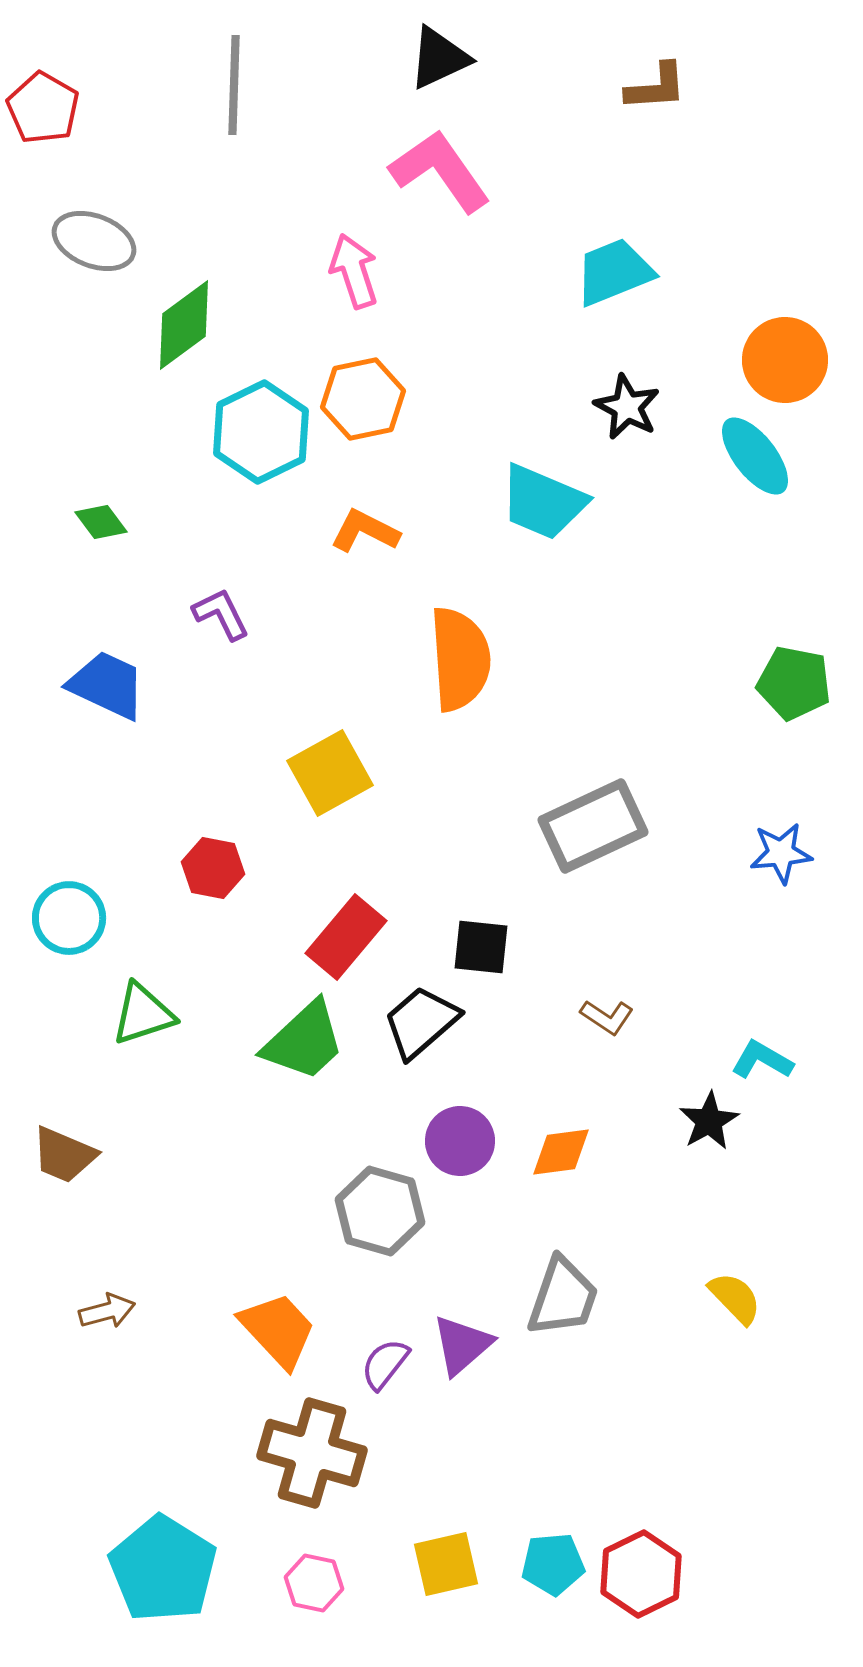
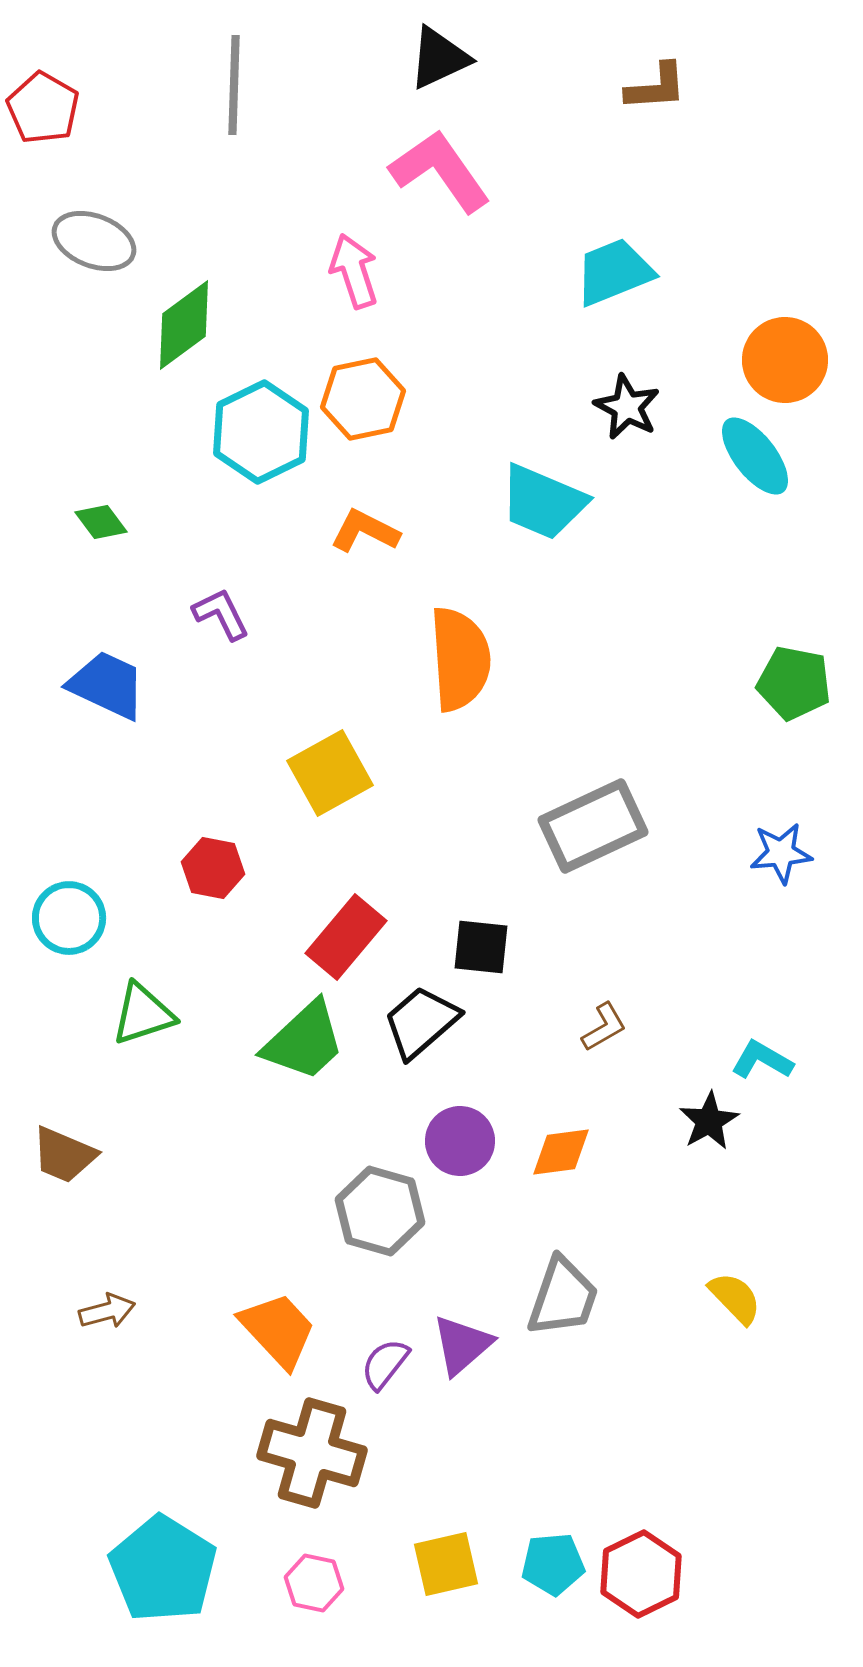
brown L-shape at (607, 1017): moved 3 px left, 10 px down; rotated 64 degrees counterclockwise
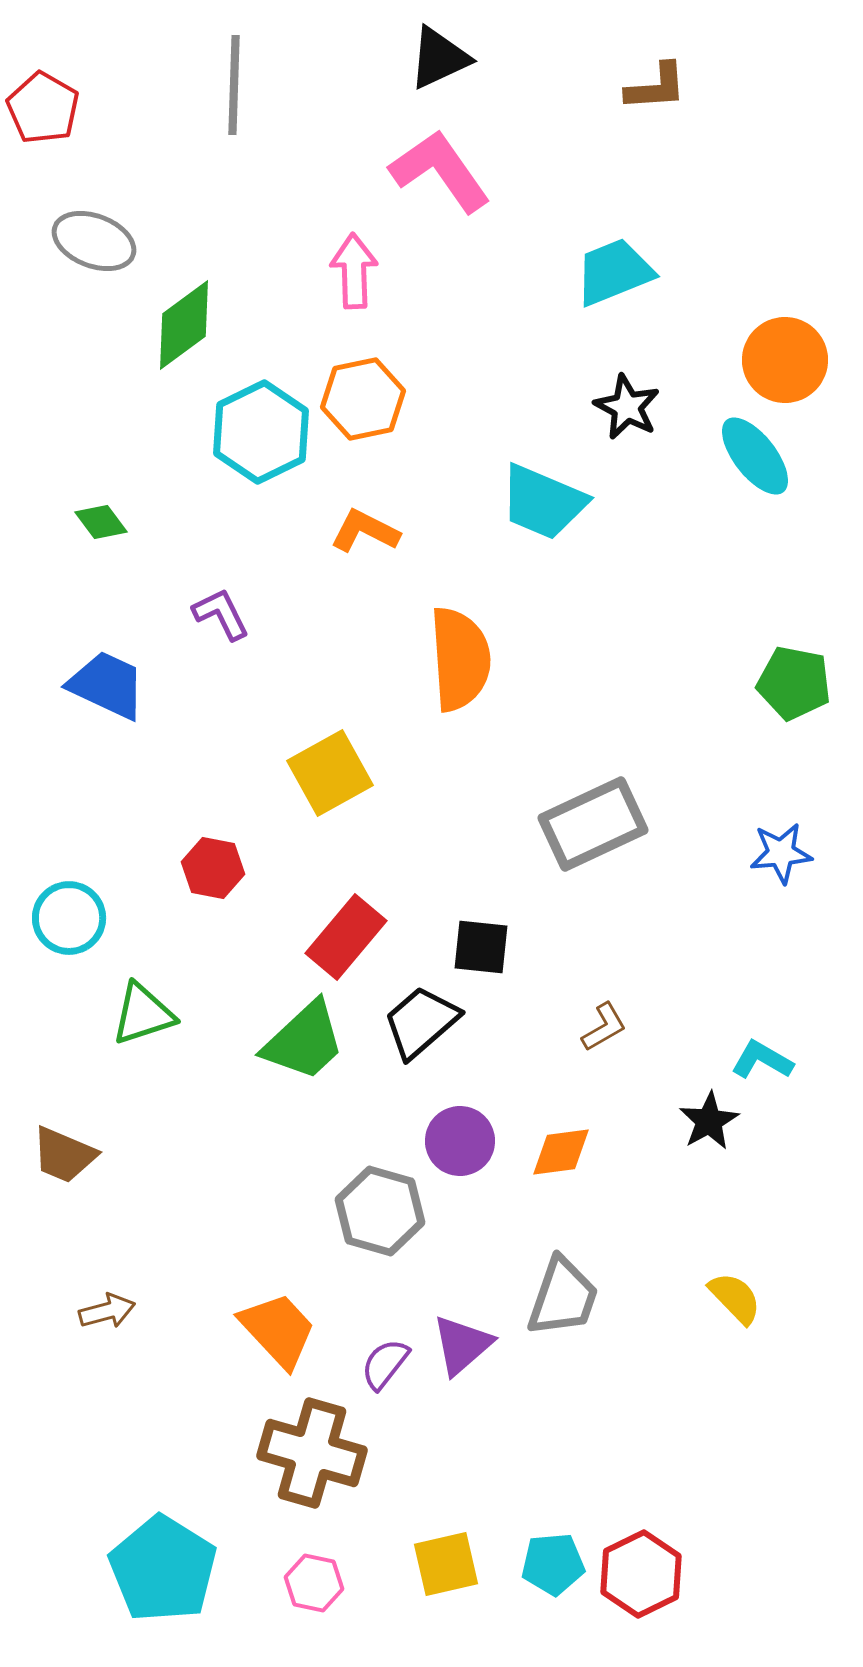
pink arrow at (354, 271): rotated 16 degrees clockwise
gray rectangle at (593, 826): moved 2 px up
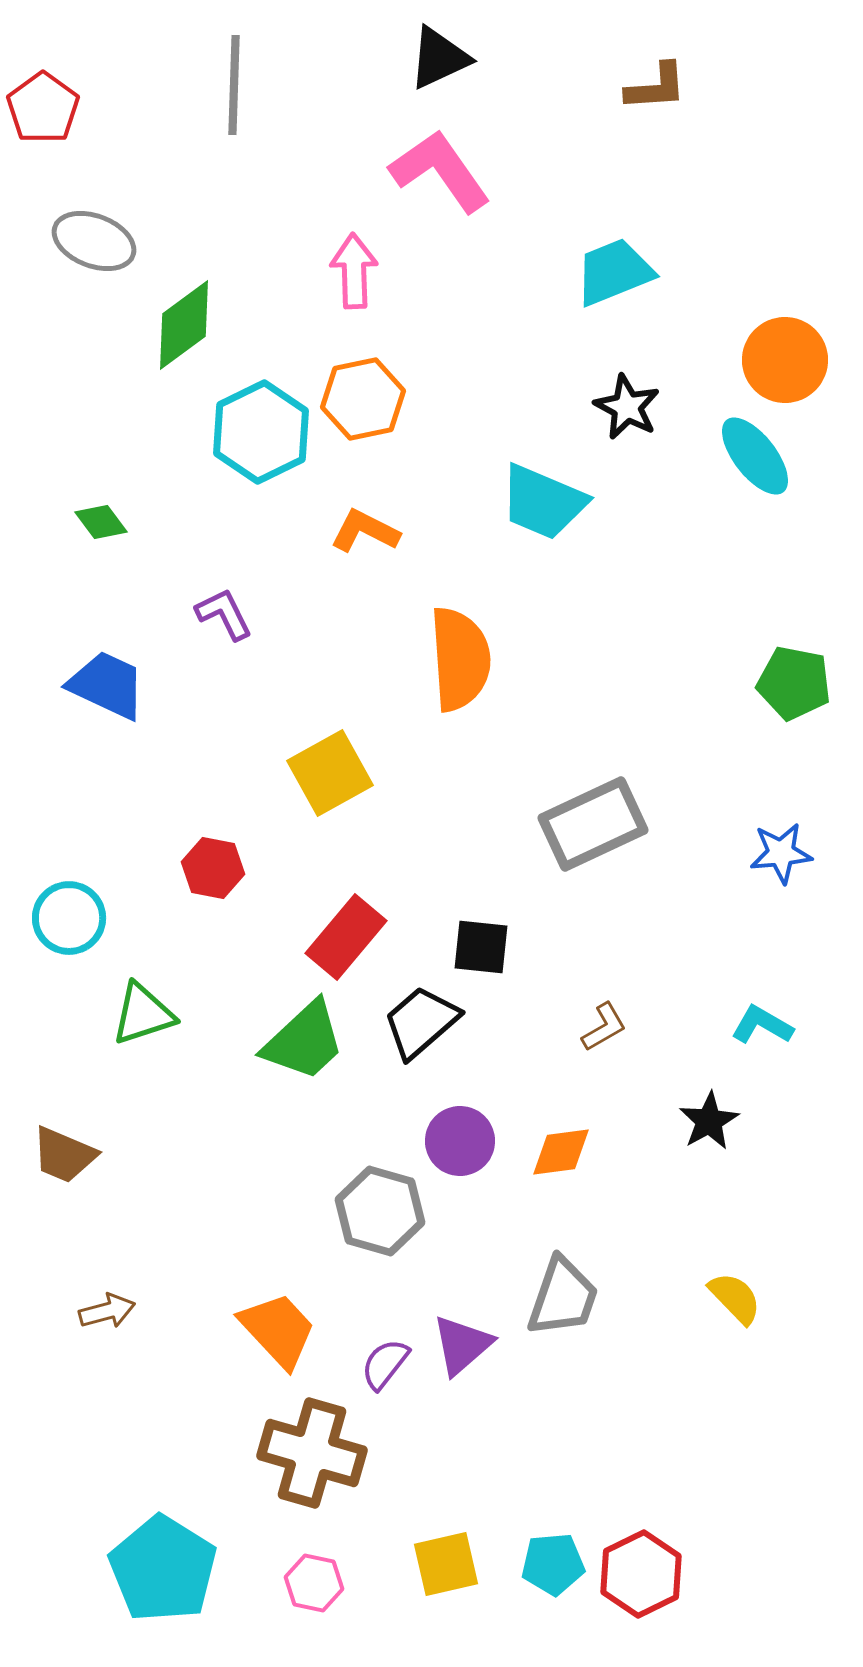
red pentagon at (43, 108): rotated 6 degrees clockwise
purple L-shape at (221, 614): moved 3 px right
cyan L-shape at (762, 1060): moved 35 px up
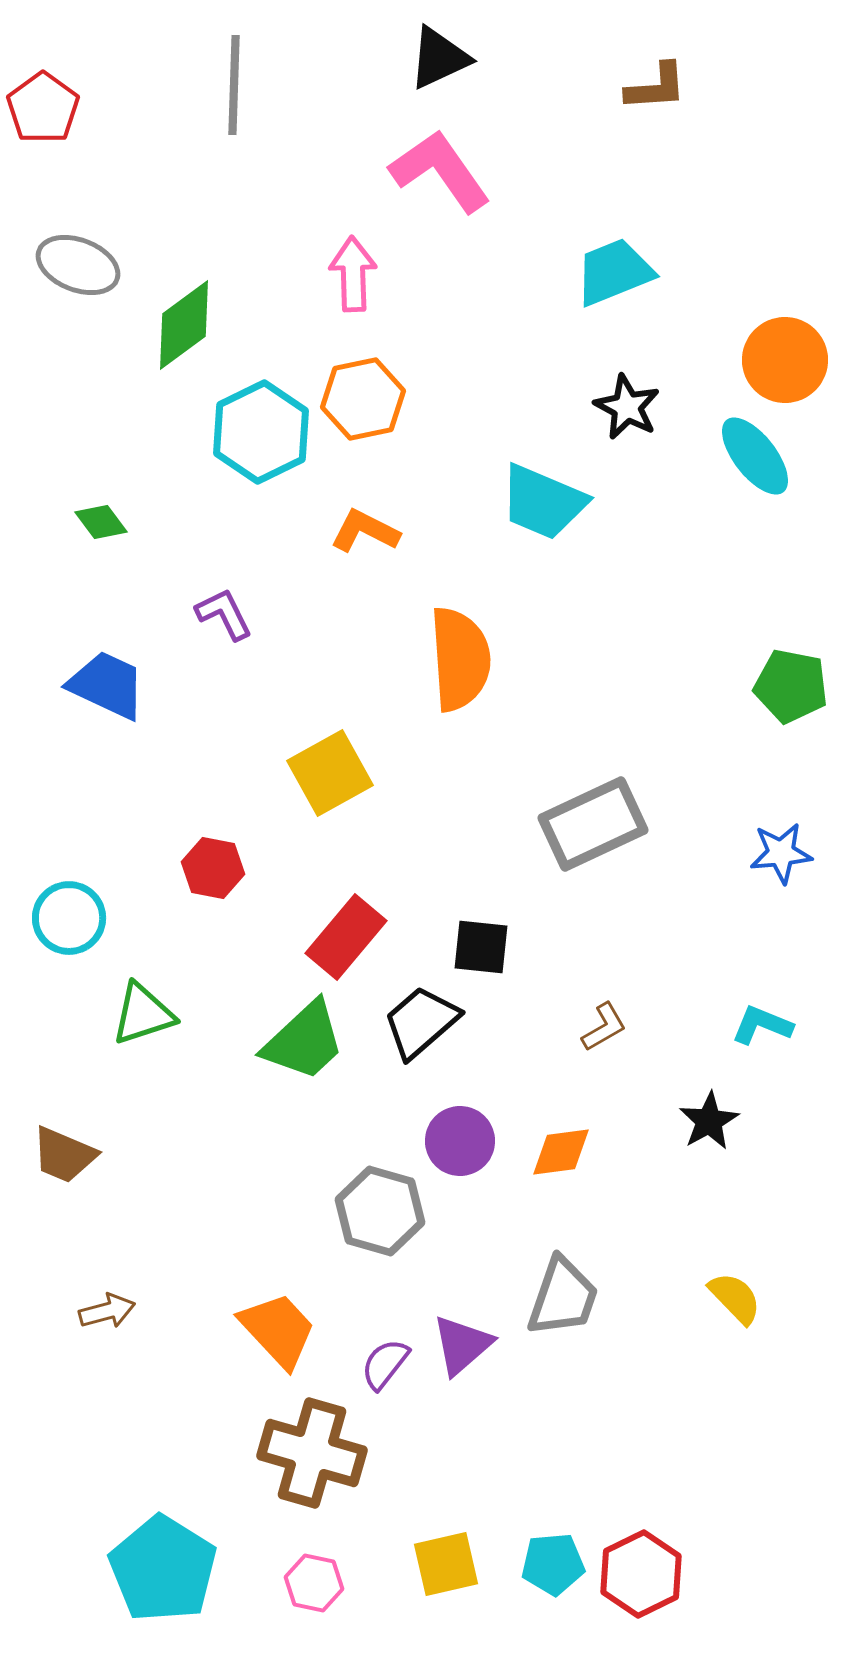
gray ellipse at (94, 241): moved 16 px left, 24 px down
pink arrow at (354, 271): moved 1 px left, 3 px down
green pentagon at (794, 683): moved 3 px left, 3 px down
cyan L-shape at (762, 1025): rotated 8 degrees counterclockwise
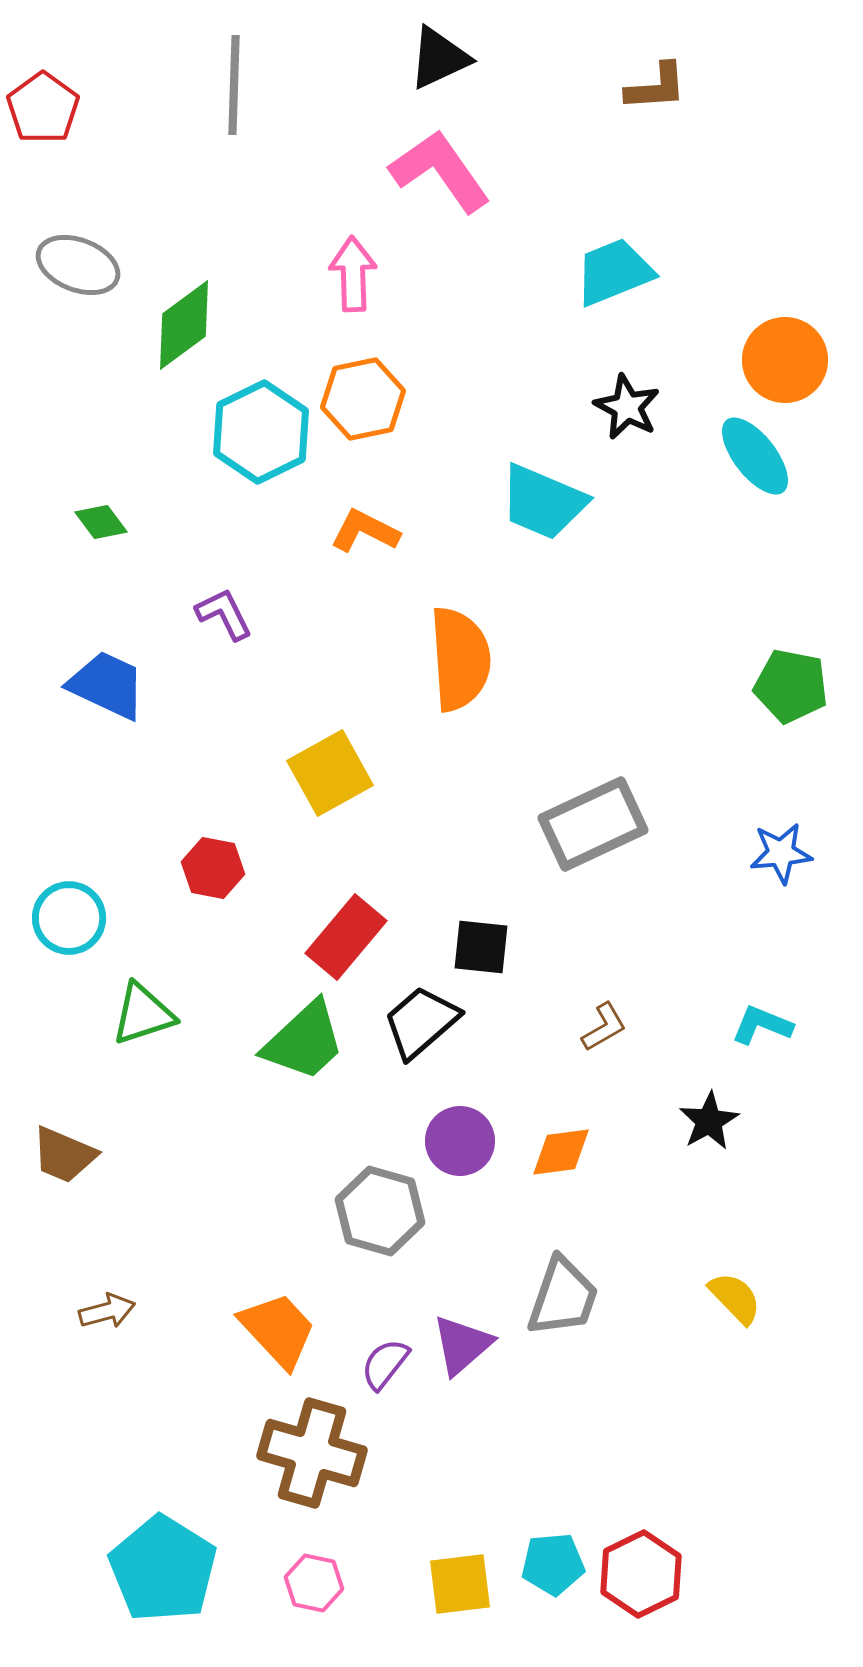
yellow square at (446, 1564): moved 14 px right, 20 px down; rotated 6 degrees clockwise
